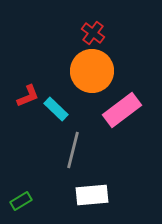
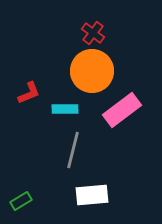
red L-shape: moved 1 px right, 3 px up
cyan rectangle: moved 9 px right; rotated 45 degrees counterclockwise
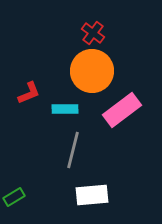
green rectangle: moved 7 px left, 4 px up
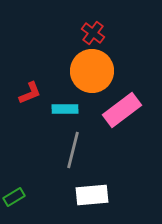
red L-shape: moved 1 px right
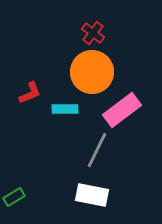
orange circle: moved 1 px down
gray line: moved 24 px right; rotated 12 degrees clockwise
white rectangle: rotated 16 degrees clockwise
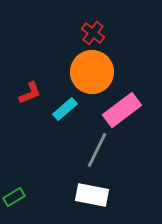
cyan rectangle: rotated 40 degrees counterclockwise
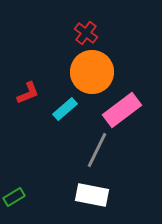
red cross: moved 7 px left
red L-shape: moved 2 px left
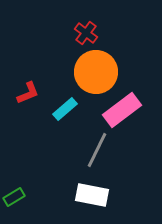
orange circle: moved 4 px right
